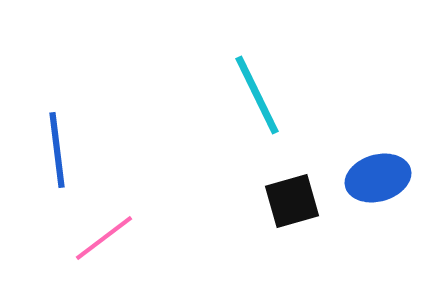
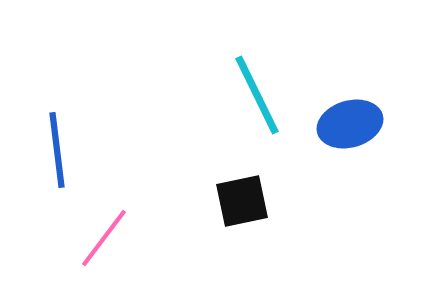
blue ellipse: moved 28 px left, 54 px up
black square: moved 50 px left; rotated 4 degrees clockwise
pink line: rotated 16 degrees counterclockwise
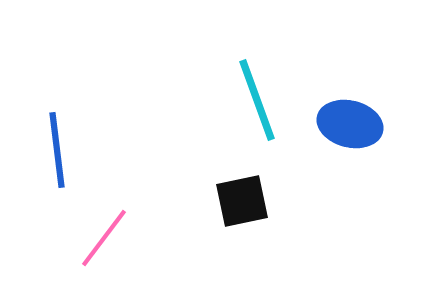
cyan line: moved 5 px down; rotated 6 degrees clockwise
blue ellipse: rotated 30 degrees clockwise
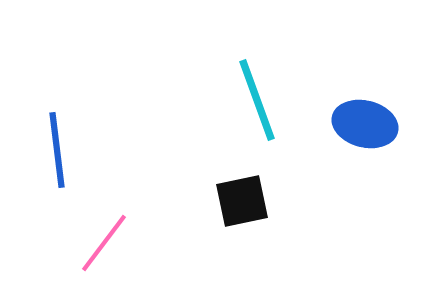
blue ellipse: moved 15 px right
pink line: moved 5 px down
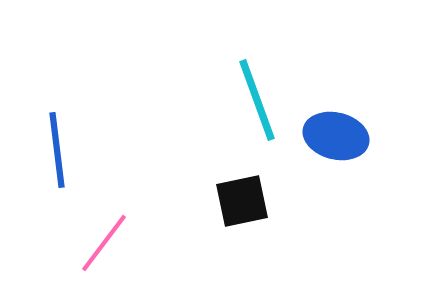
blue ellipse: moved 29 px left, 12 px down
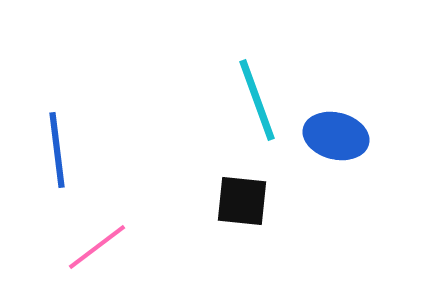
black square: rotated 18 degrees clockwise
pink line: moved 7 px left, 4 px down; rotated 16 degrees clockwise
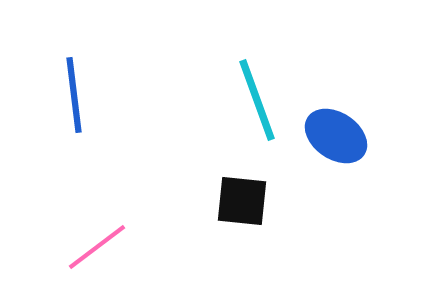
blue ellipse: rotated 20 degrees clockwise
blue line: moved 17 px right, 55 px up
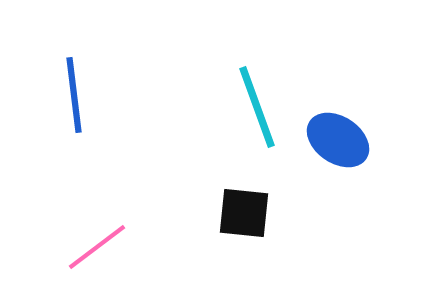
cyan line: moved 7 px down
blue ellipse: moved 2 px right, 4 px down
black square: moved 2 px right, 12 px down
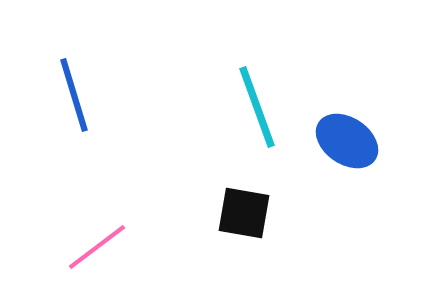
blue line: rotated 10 degrees counterclockwise
blue ellipse: moved 9 px right, 1 px down
black square: rotated 4 degrees clockwise
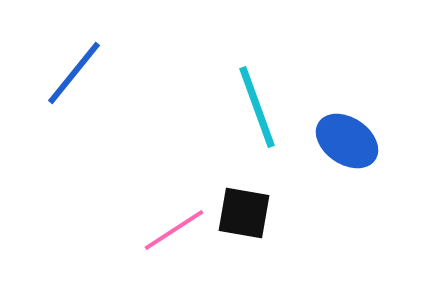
blue line: moved 22 px up; rotated 56 degrees clockwise
pink line: moved 77 px right, 17 px up; rotated 4 degrees clockwise
